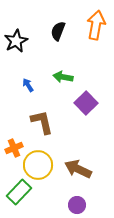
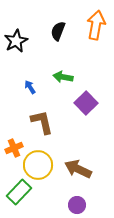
blue arrow: moved 2 px right, 2 px down
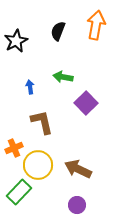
blue arrow: rotated 24 degrees clockwise
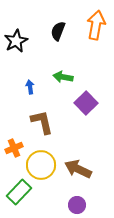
yellow circle: moved 3 px right
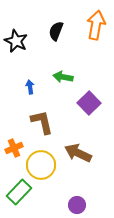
black semicircle: moved 2 px left
black star: rotated 20 degrees counterclockwise
purple square: moved 3 px right
brown arrow: moved 16 px up
